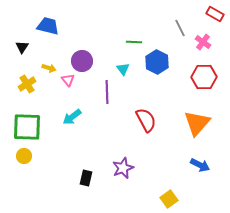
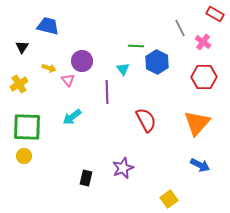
green line: moved 2 px right, 4 px down
yellow cross: moved 8 px left
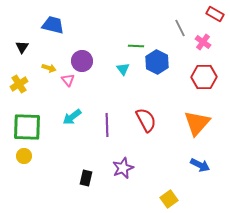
blue trapezoid: moved 5 px right, 1 px up
purple line: moved 33 px down
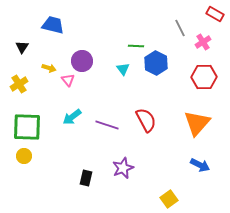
pink cross: rotated 21 degrees clockwise
blue hexagon: moved 1 px left, 1 px down
purple line: rotated 70 degrees counterclockwise
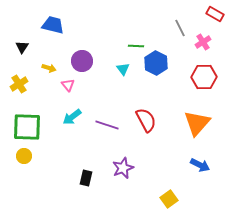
pink triangle: moved 5 px down
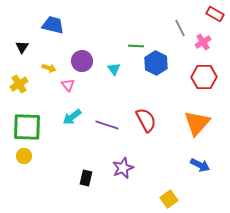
cyan triangle: moved 9 px left
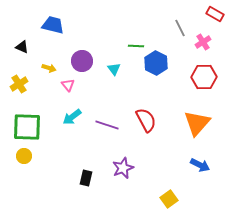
black triangle: rotated 40 degrees counterclockwise
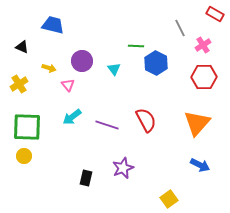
pink cross: moved 3 px down
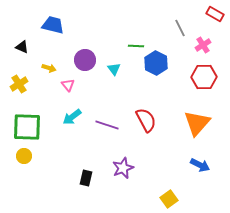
purple circle: moved 3 px right, 1 px up
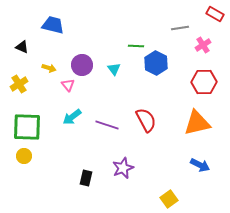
gray line: rotated 72 degrees counterclockwise
purple circle: moved 3 px left, 5 px down
red hexagon: moved 5 px down
orange triangle: rotated 36 degrees clockwise
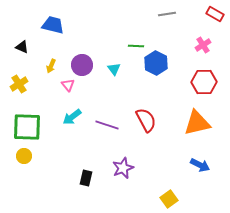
gray line: moved 13 px left, 14 px up
yellow arrow: moved 2 px right, 2 px up; rotated 96 degrees clockwise
